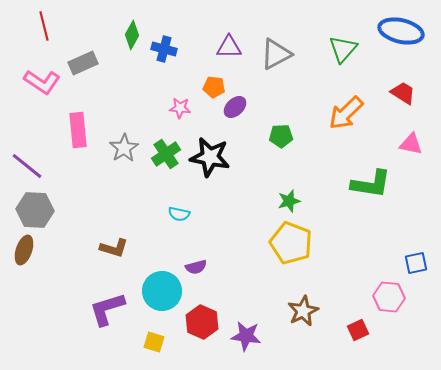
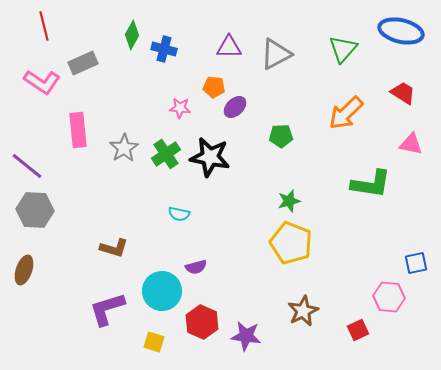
brown ellipse: moved 20 px down
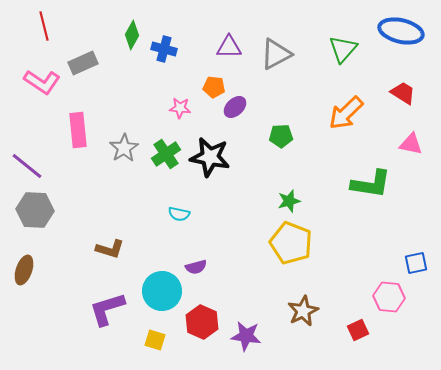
brown L-shape: moved 4 px left, 1 px down
yellow square: moved 1 px right, 2 px up
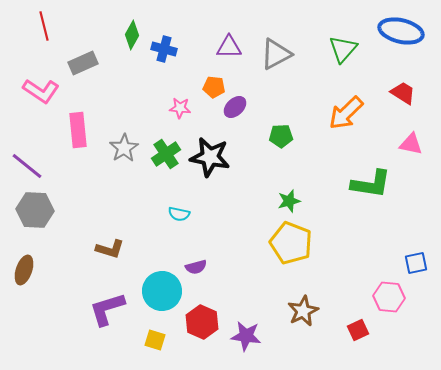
pink L-shape: moved 1 px left, 9 px down
